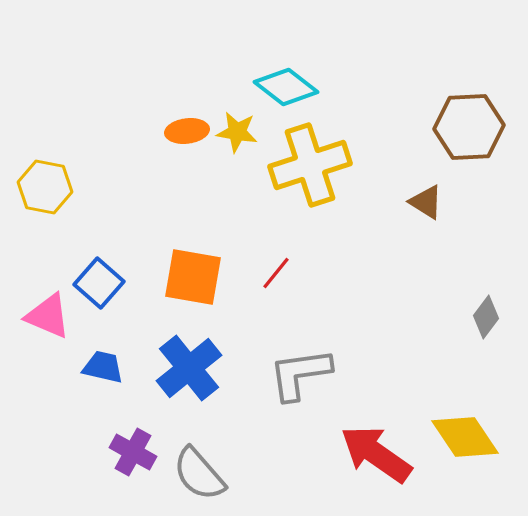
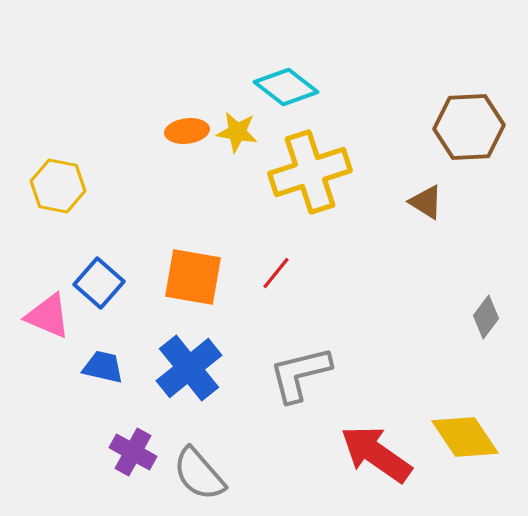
yellow cross: moved 7 px down
yellow hexagon: moved 13 px right, 1 px up
gray L-shape: rotated 6 degrees counterclockwise
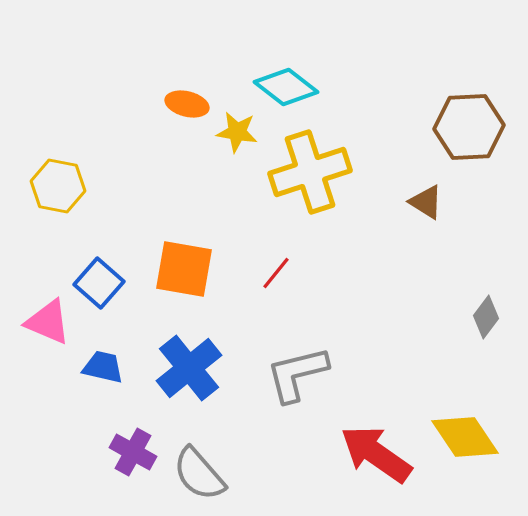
orange ellipse: moved 27 px up; rotated 21 degrees clockwise
orange square: moved 9 px left, 8 px up
pink triangle: moved 6 px down
gray L-shape: moved 3 px left
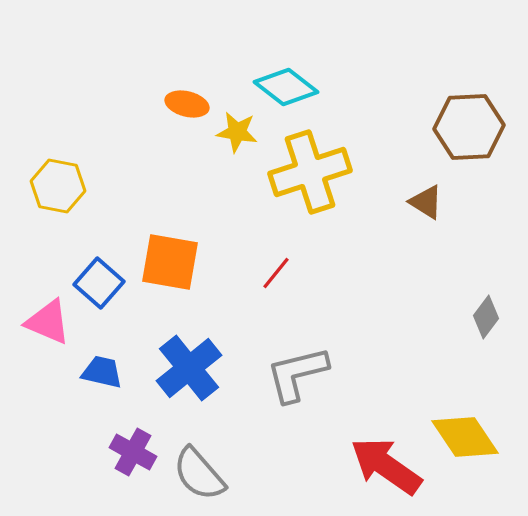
orange square: moved 14 px left, 7 px up
blue trapezoid: moved 1 px left, 5 px down
red arrow: moved 10 px right, 12 px down
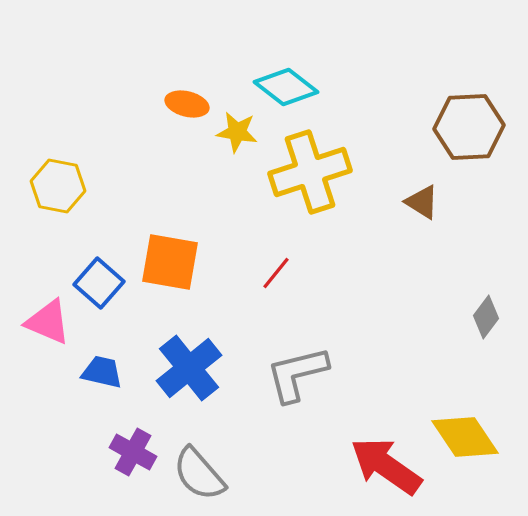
brown triangle: moved 4 px left
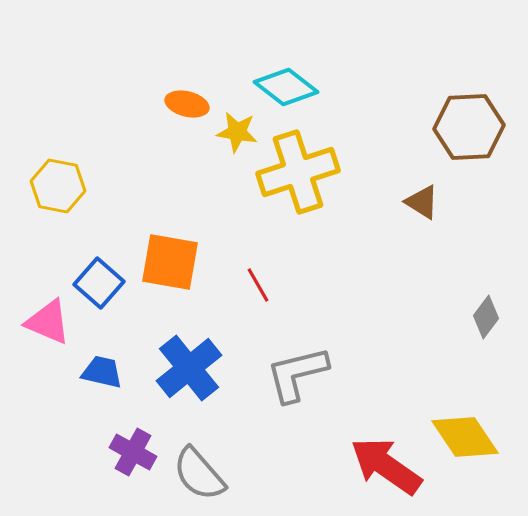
yellow cross: moved 12 px left
red line: moved 18 px left, 12 px down; rotated 69 degrees counterclockwise
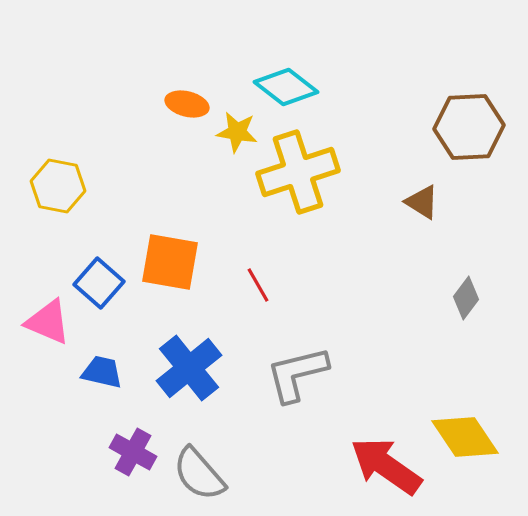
gray diamond: moved 20 px left, 19 px up
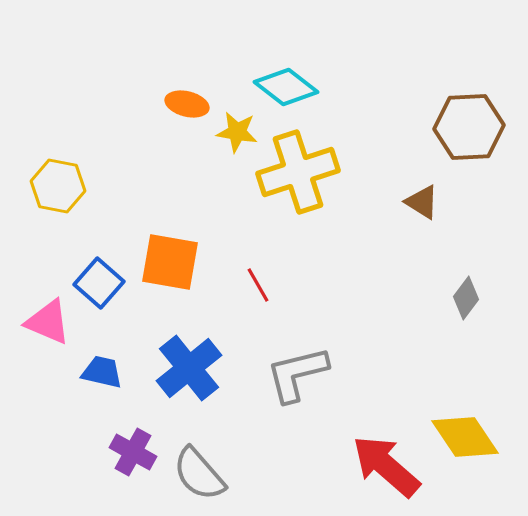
red arrow: rotated 6 degrees clockwise
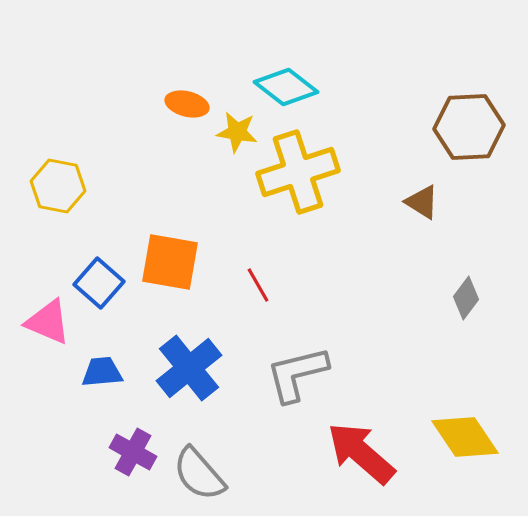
blue trapezoid: rotated 18 degrees counterclockwise
red arrow: moved 25 px left, 13 px up
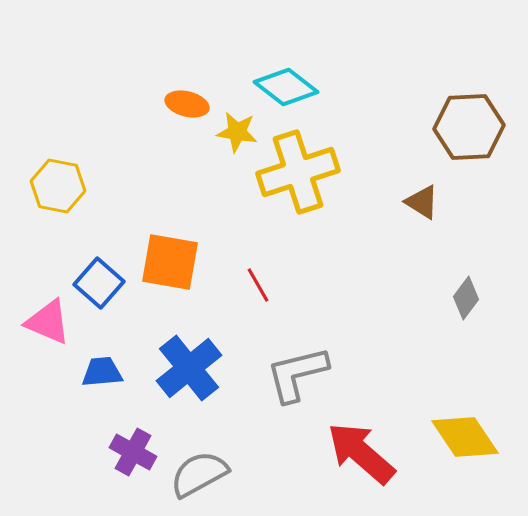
gray semicircle: rotated 102 degrees clockwise
